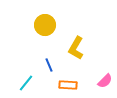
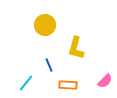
yellow L-shape: rotated 15 degrees counterclockwise
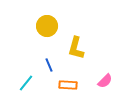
yellow circle: moved 2 px right, 1 px down
